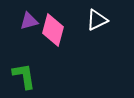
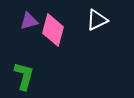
green L-shape: rotated 24 degrees clockwise
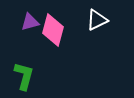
purple triangle: moved 1 px right, 1 px down
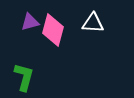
white triangle: moved 4 px left, 3 px down; rotated 30 degrees clockwise
green L-shape: moved 1 px down
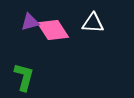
pink diamond: rotated 48 degrees counterclockwise
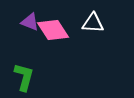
purple triangle: rotated 36 degrees clockwise
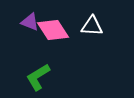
white triangle: moved 1 px left, 3 px down
green L-shape: moved 14 px right; rotated 136 degrees counterclockwise
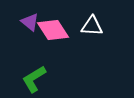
purple triangle: rotated 18 degrees clockwise
green L-shape: moved 4 px left, 2 px down
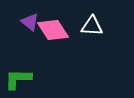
green L-shape: moved 16 px left; rotated 32 degrees clockwise
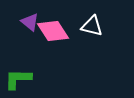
white triangle: rotated 10 degrees clockwise
pink diamond: moved 1 px down
